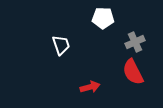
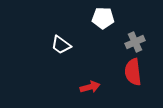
white trapezoid: rotated 145 degrees clockwise
red semicircle: rotated 20 degrees clockwise
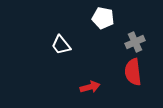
white pentagon: rotated 10 degrees clockwise
white trapezoid: rotated 15 degrees clockwise
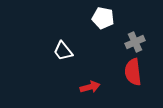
white trapezoid: moved 2 px right, 6 px down
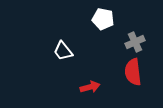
white pentagon: moved 1 px down
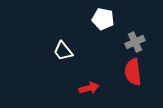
red arrow: moved 1 px left, 1 px down
